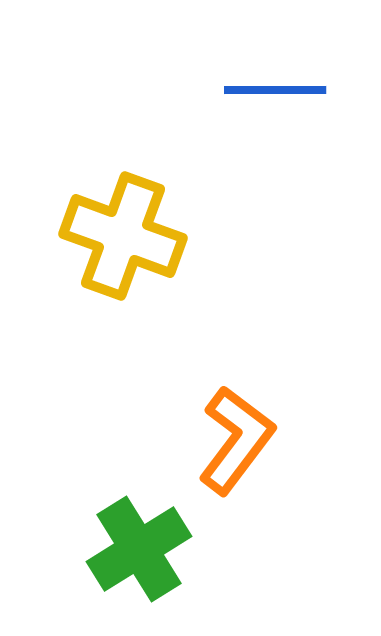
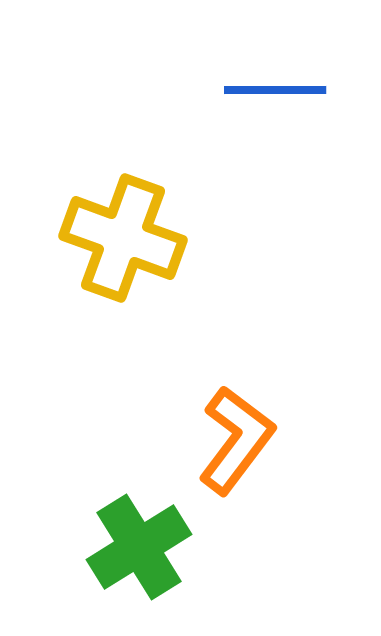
yellow cross: moved 2 px down
green cross: moved 2 px up
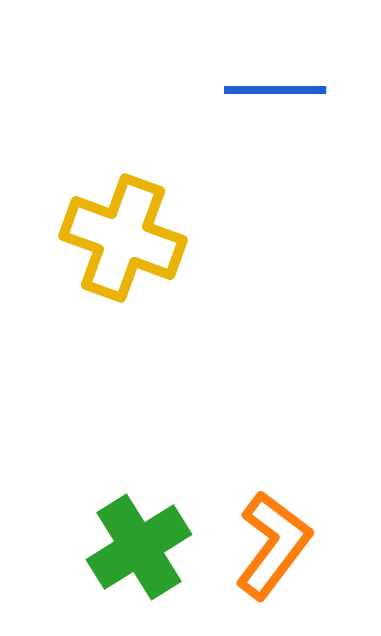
orange L-shape: moved 37 px right, 105 px down
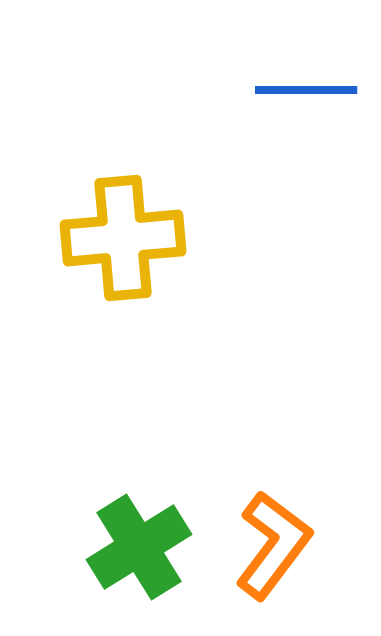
blue line: moved 31 px right
yellow cross: rotated 25 degrees counterclockwise
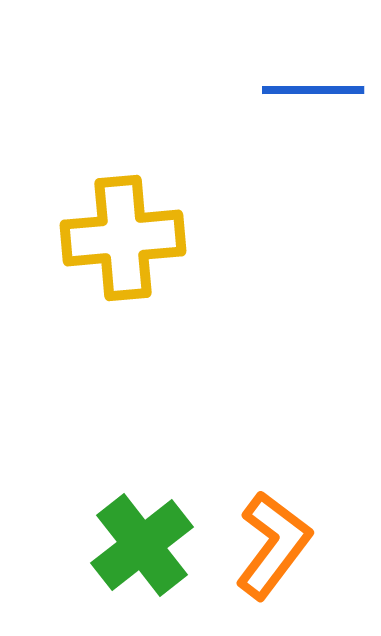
blue line: moved 7 px right
green cross: moved 3 px right, 2 px up; rotated 6 degrees counterclockwise
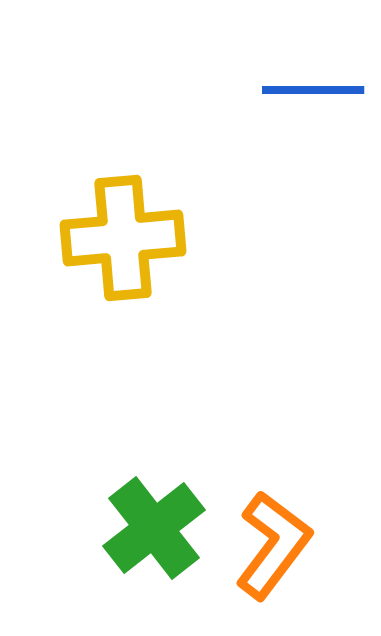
green cross: moved 12 px right, 17 px up
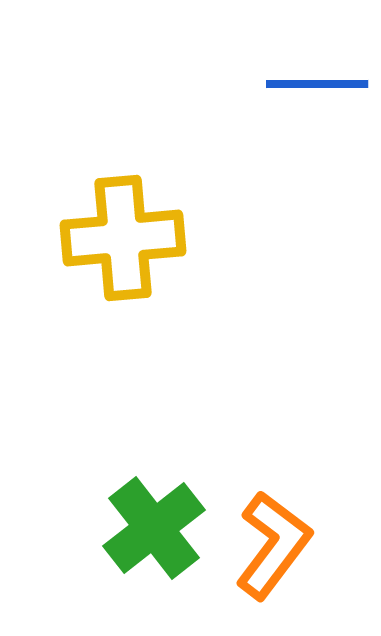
blue line: moved 4 px right, 6 px up
